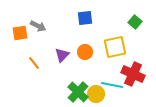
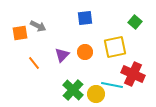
green cross: moved 5 px left, 2 px up
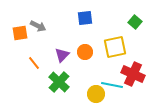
green cross: moved 14 px left, 8 px up
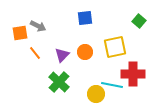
green square: moved 4 px right, 1 px up
orange line: moved 1 px right, 10 px up
red cross: rotated 25 degrees counterclockwise
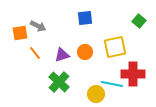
purple triangle: rotated 28 degrees clockwise
cyan line: moved 1 px up
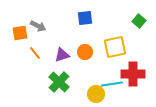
cyan line: rotated 20 degrees counterclockwise
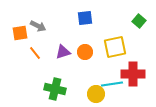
purple triangle: moved 1 px right, 3 px up
green cross: moved 4 px left, 7 px down; rotated 30 degrees counterclockwise
